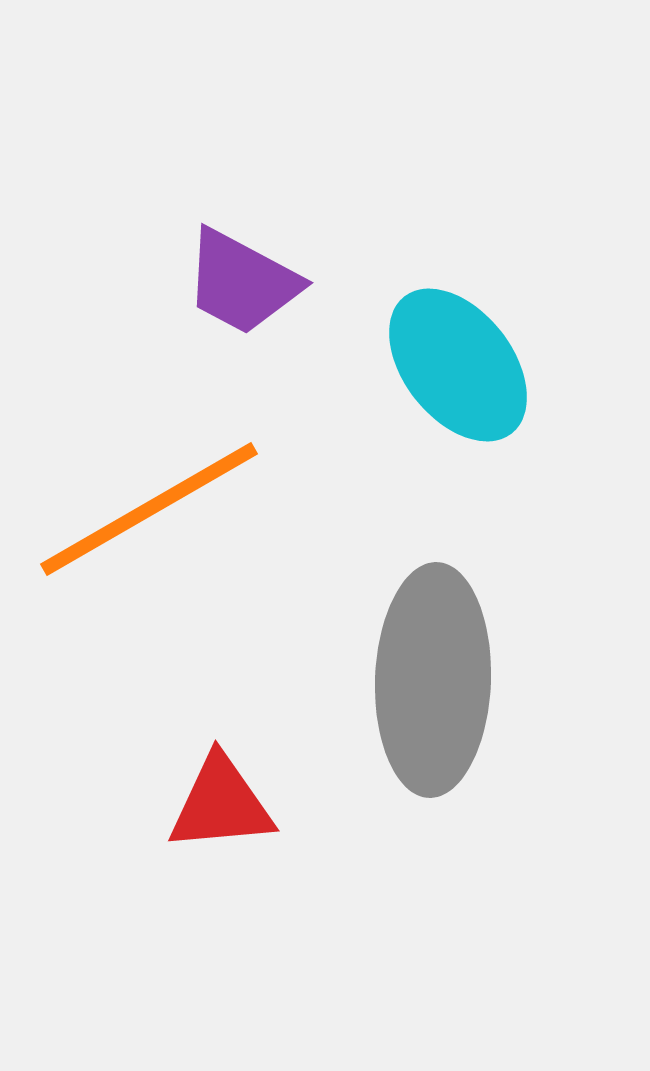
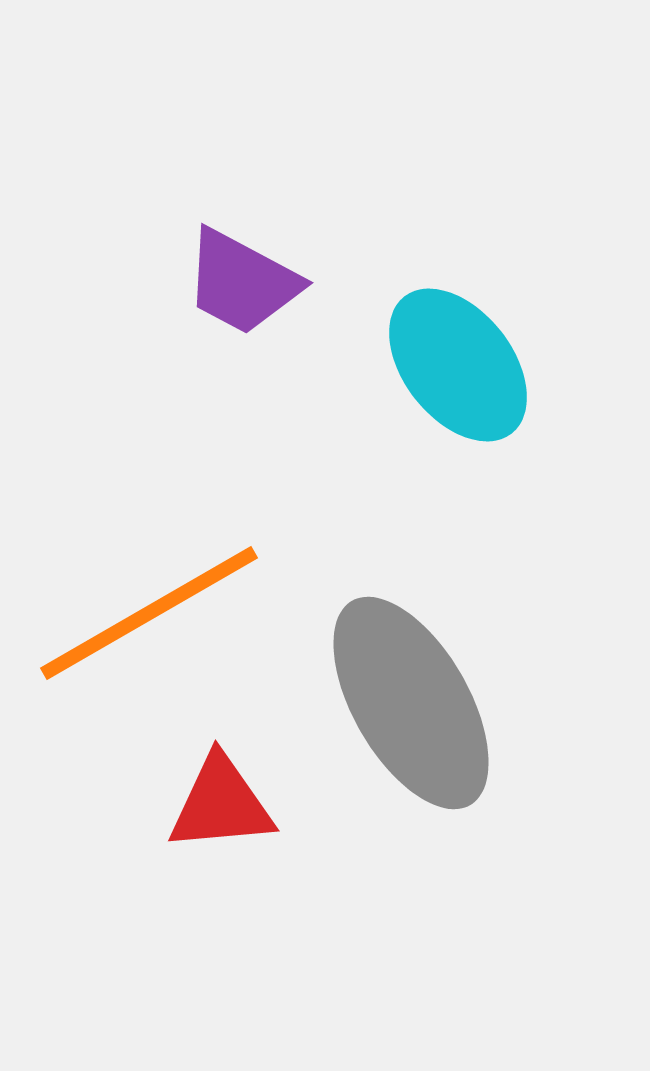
orange line: moved 104 px down
gray ellipse: moved 22 px left, 23 px down; rotated 32 degrees counterclockwise
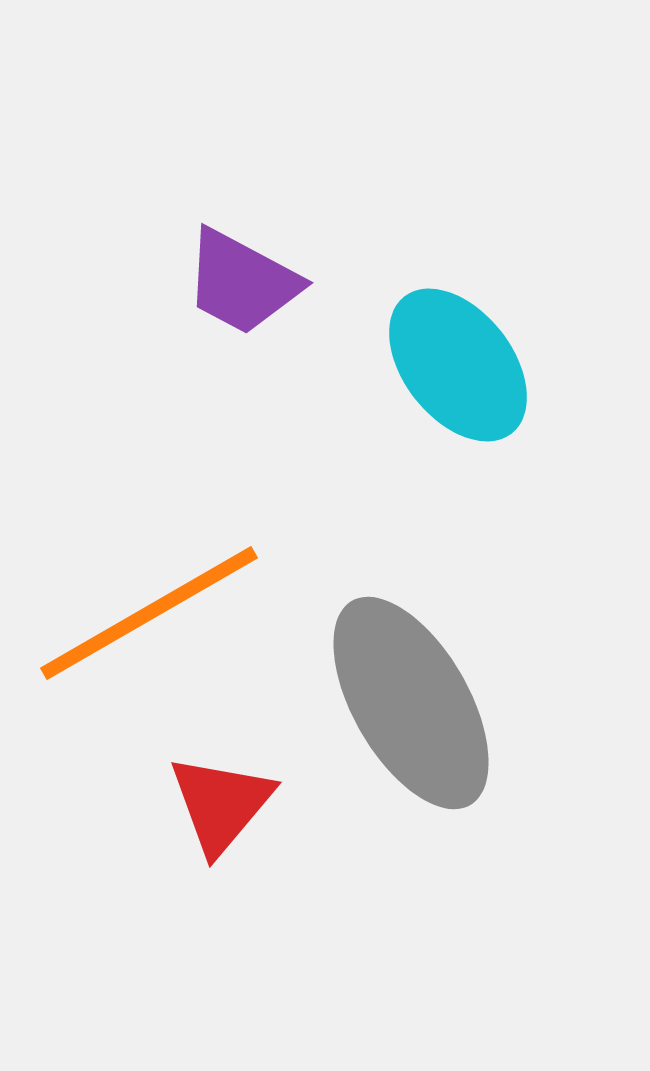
red triangle: rotated 45 degrees counterclockwise
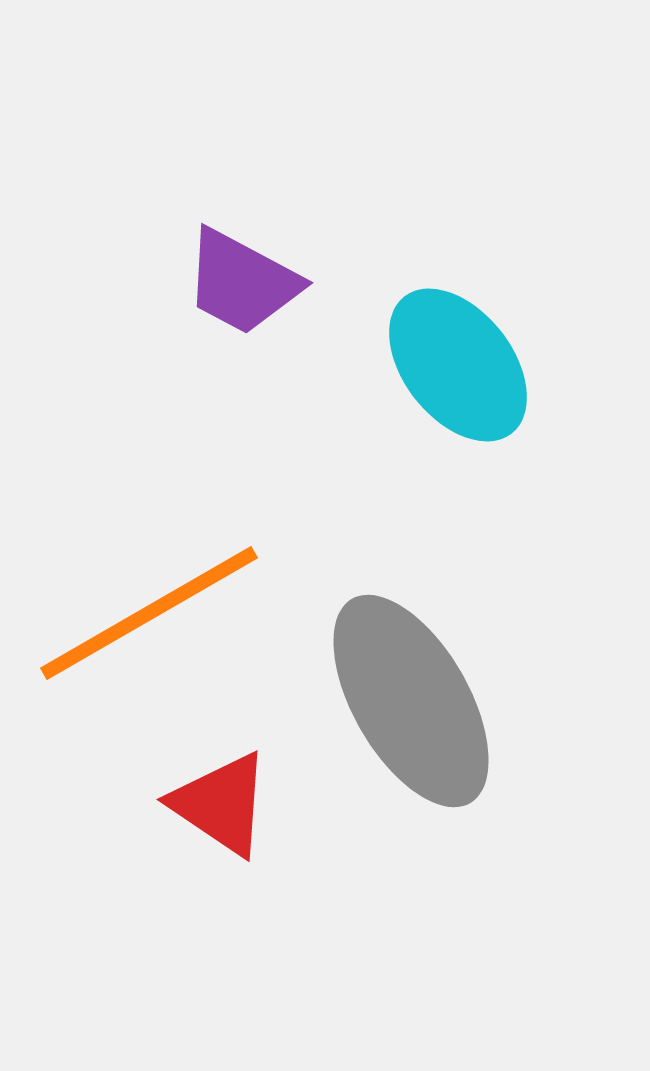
gray ellipse: moved 2 px up
red triangle: rotated 36 degrees counterclockwise
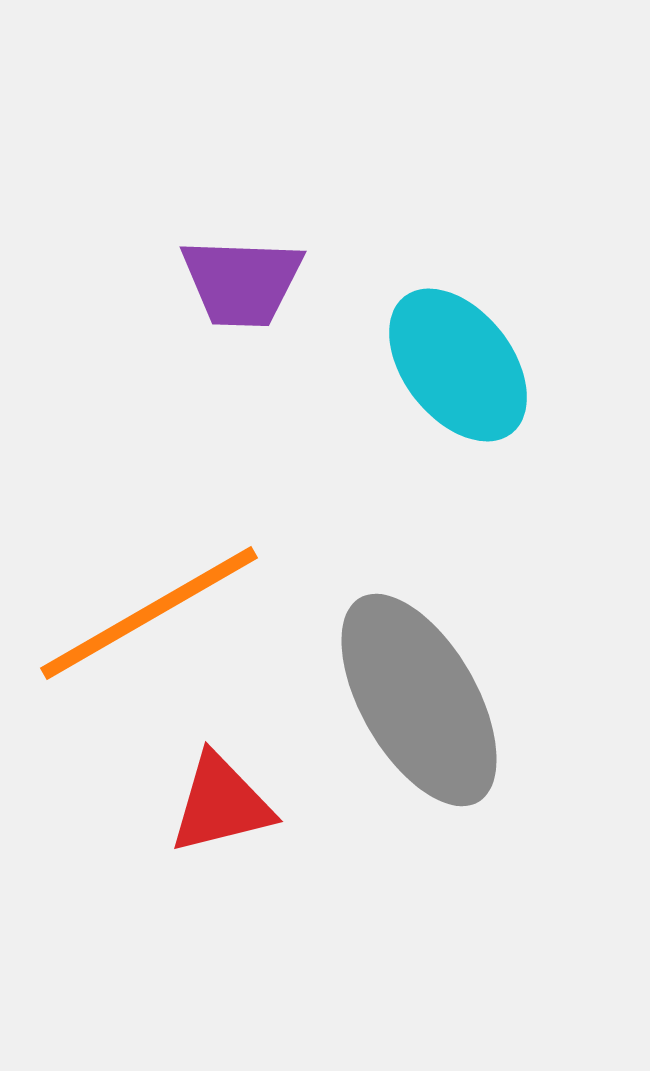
purple trapezoid: rotated 26 degrees counterclockwise
gray ellipse: moved 8 px right, 1 px up
red triangle: rotated 48 degrees counterclockwise
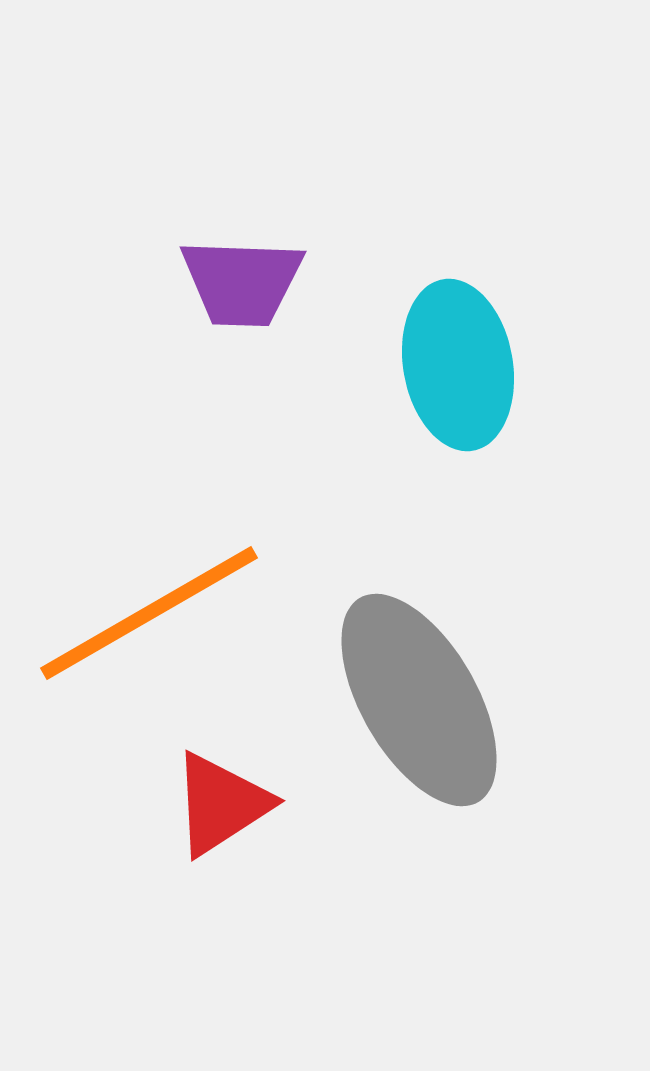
cyan ellipse: rotated 28 degrees clockwise
red triangle: rotated 19 degrees counterclockwise
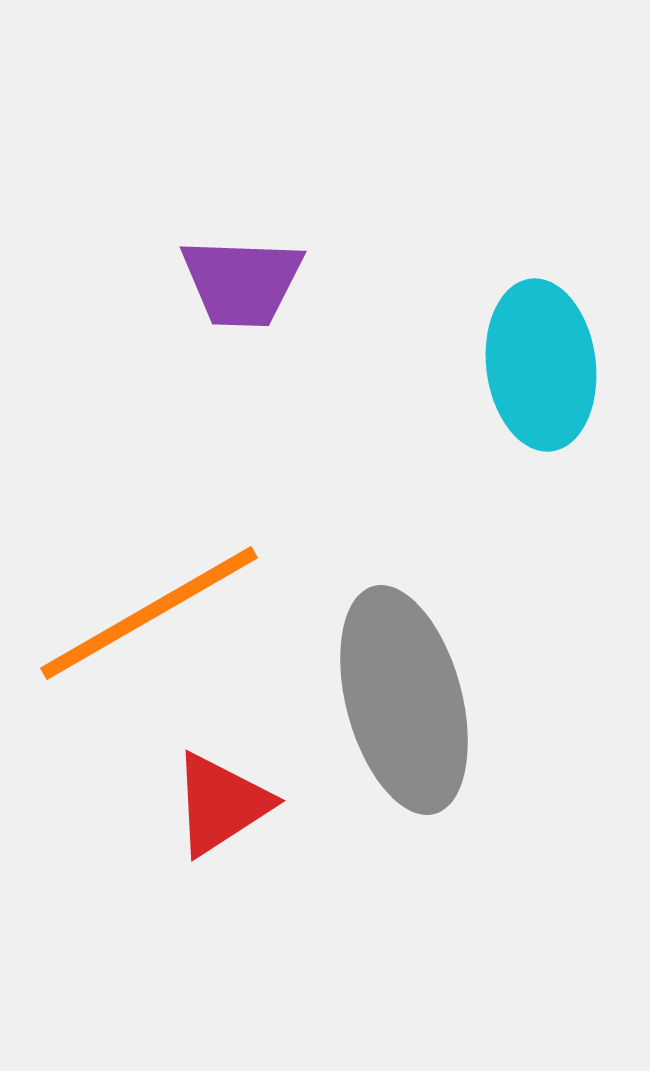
cyan ellipse: moved 83 px right; rotated 3 degrees clockwise
gray ellipse: moved 15 px left; rotated 15 degrees clockwise
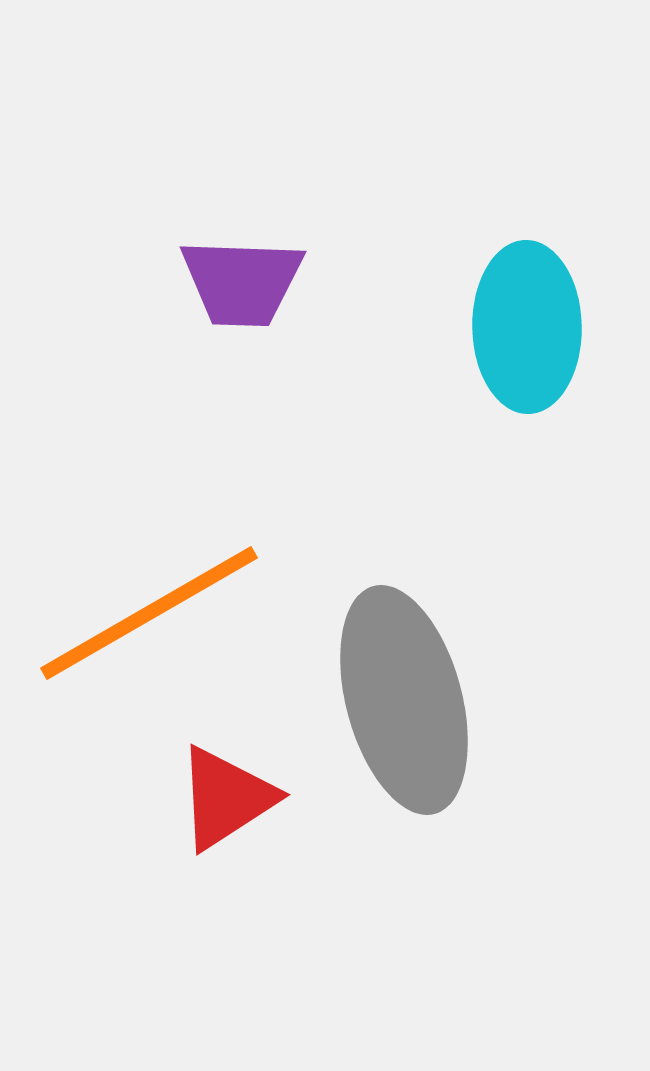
cyan ellipse: moved 14 px left, 38 px up; rotated 6 degrees clockwise
red triangle: moved 5 px right, 6 px up
